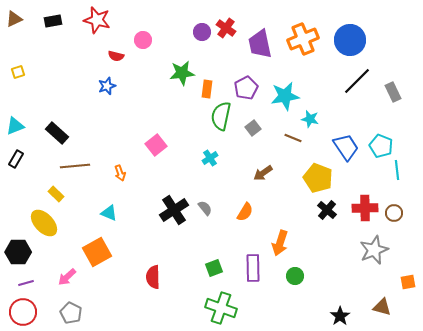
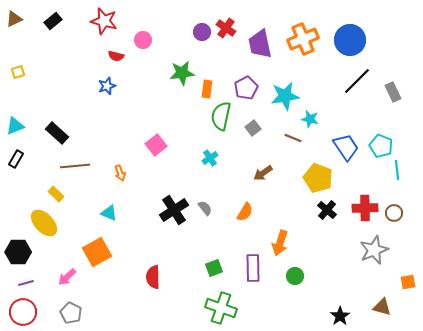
red star at (97, 20): moved 7 px right, 1 px down
black rectangle at (53, 21): rotated 30 degrees counterclockwise
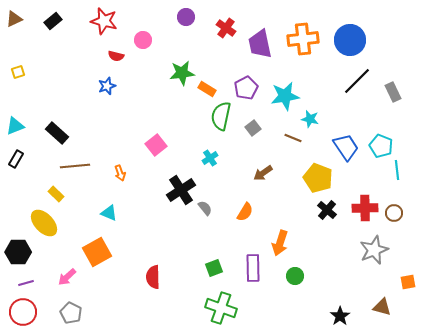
purple circle at (202, 32): moved 16 px left, 15 px up
orange cross at (303, 39): rotated 16 degrees clockwise
orange rectangle at (207, 89): rotated 66 degrees counterclockwise
black cross at (174, 210): moved 7 px right, 20 px up
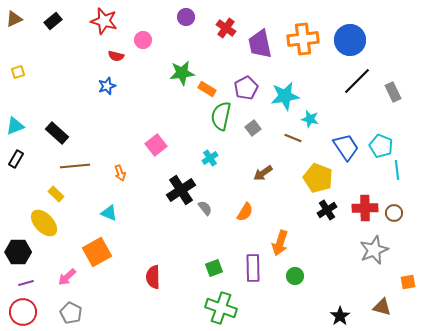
black cross at (327, 210): rotated 18 degrees clockwise
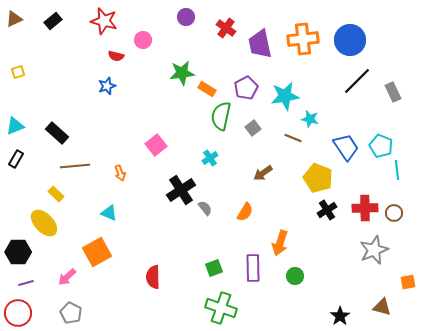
red circle at (23, 312): moved 5 px left, 1 px down
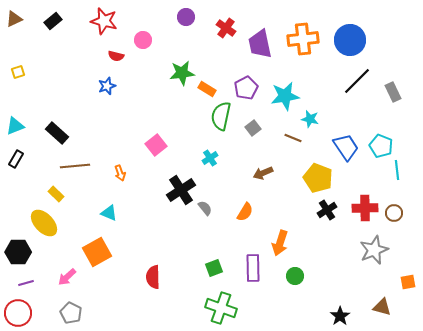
brown arrow at (263, 173): rotated 12 degrees clockwise
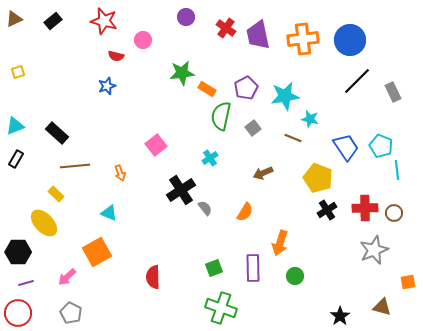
purple trapezoid at (260, 44): moved 2 px left, 9 px up
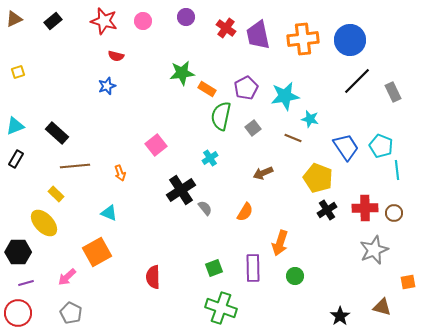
pink circle at (143, 40): moved 19 px up
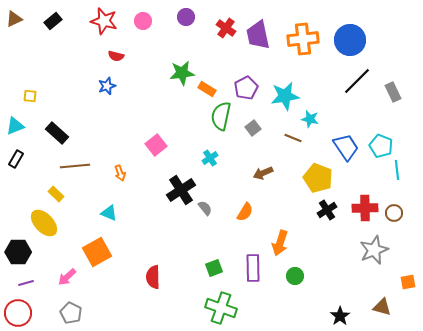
yellow square at (18, 72): moved 12 px right, 24 px down; rotated 24 degrees clockwise
